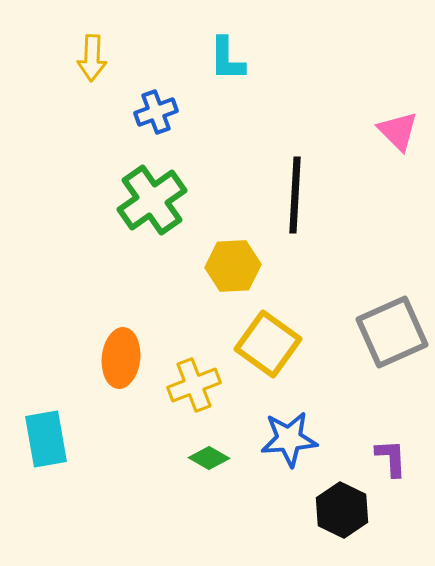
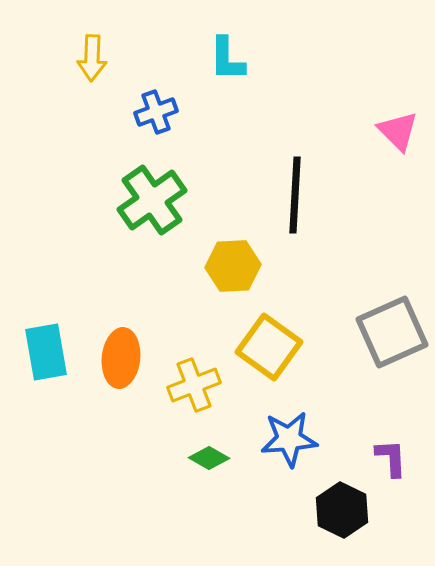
yellow square: moved 1 px right, 3 px down
cyan rectangle: moved 87 px up
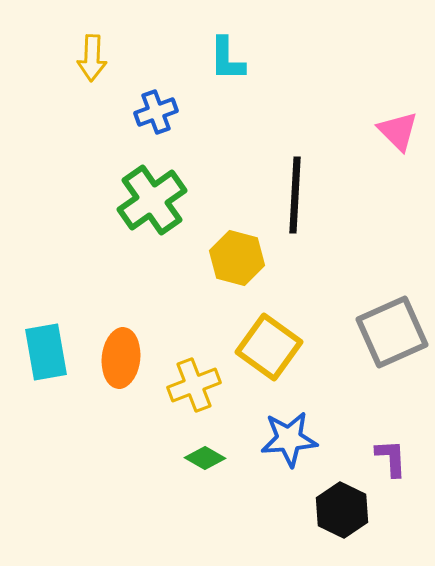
yellow hexagon: moved 4 px right, 8 px up; rotated 18 degrees clockwise
green diamond: moved 4 px left
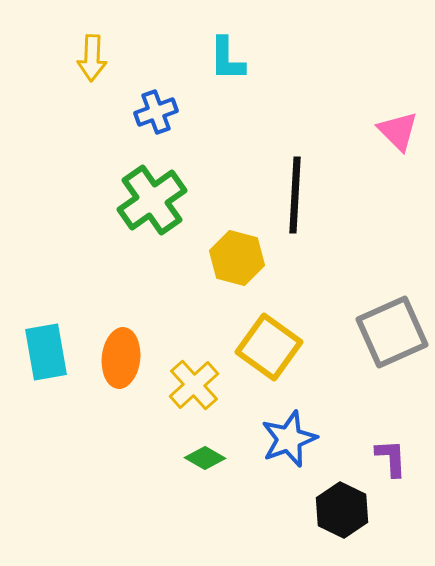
yellow cross: rotated 21 degrees counterclockwise
blue star: rotated 16 degrees counterclockwise
